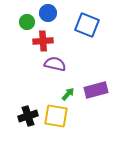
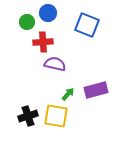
red cross: moved 1 px down
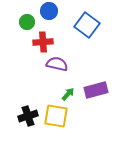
blue circle: moved 1 px right, 2 px up
blue square: rotated 15 degrees clockwise
purple semicircle: moved 2 px right
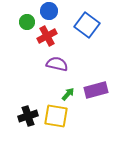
red cross: moved 4 px right, 6 px up; rotated 24 degrees counterclockwise
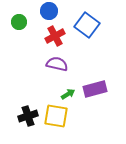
green circle: moved 8 px left
red cross: moved 8 px right
purple rectangle: moved 1 px left, 1 px up
green arrow: rotated 16 degrees clockwise
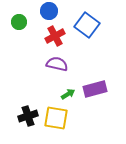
yellow square: moved 2 px down
